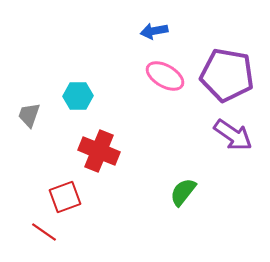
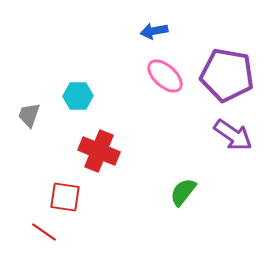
pink ellipse: rotated 12 degrees clockwise
red square: rotated 28 degrees clockwise
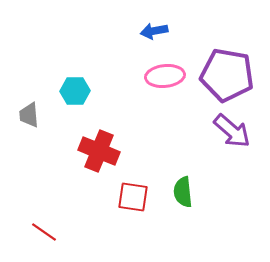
pink ellipse: rotated 48 degrees counterclockwise
cyan hexagon: moved 3 px left, 5 px up
gray trapezoid: rotated 24 degrees counterclockwise
purple arrow: moved 1 px left, 4 px up; rotated 6 degrees clockwise
green semicircle: rotated 44 degrees counterclockwise
red square: moved 68 px right
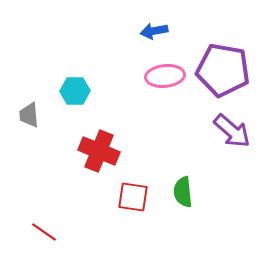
purple pentagon: moved 4 px left, 5 px up
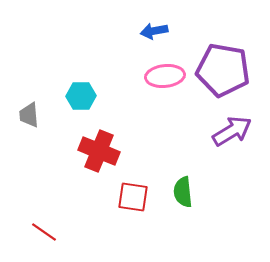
cyan hexagon: moved 6 px right, 5 px down
purple arrow: rotated 72 degrees counterclockwise
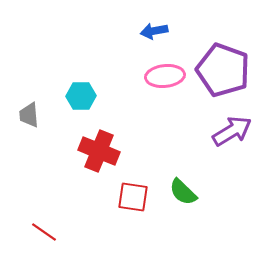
purple pentagon: rotated 10 degrees clockwise
green semicircle: rotated 40 degrees counterclockwise
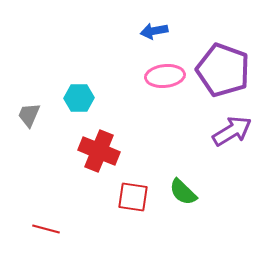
cyan hexagon: moved 2 px left, 2 px down
gray trapezoid: rotated 28 degrees clockwise
red line: moved 2 px right, 3 px up; rotated 20 degrees counterclockwise
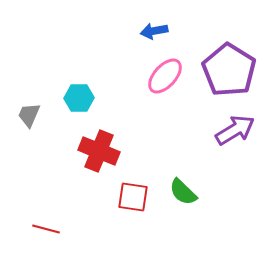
purple pentagon: moved 6 px right; rotated 12 degrees clockwise
pink ellipse: rotated 42 degrees counterclockwise
purple arrow: moved 3 px right, 1 px up
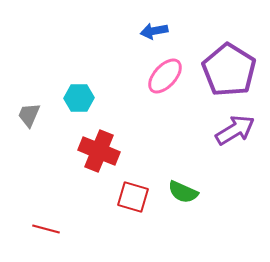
green semicircle: rotated 20 degrees counterclockwise
red square: rotated 8 degrees clockwise
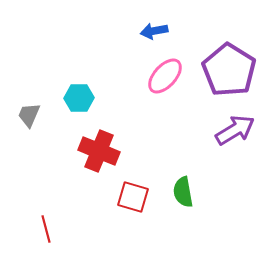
green semicircle: rotated 56 degrees clockwise
red line: rotated 60 degrees clockwise
